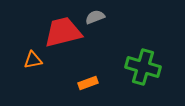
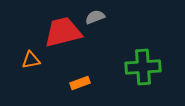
orange triangle: moved 2 px left
green cross: rotated 20 degrees counterclockwise
orange rectangle: moved 8 px left
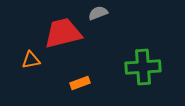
gray semicircle: moved 3 px right, 4 px up
red trapezoid: moved 1 px down
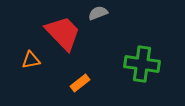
red trapezoid: rotated 60 degrees clockwise
green cross: moved 1 px left, 3 px up; rotated 12 degrees clockwise
orange rectangle: rotated 18 degrees counterclockwise
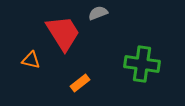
red trapezoid: rotated 12 degrees clockwise
orange triangle: rotated 24 degrees clockwise
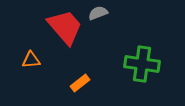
red trapezoid: moved 2 px right, 6 px up; rotated 9 degrees counterclockwise
orange triangle: rotated 18 degrees counterclockwise
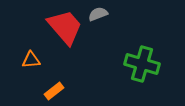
gray semicircle: moved 1 px down
green cross: rotated 8 degrees clockwise
orange rectangle: moved 26 px left, 8 px down
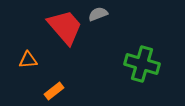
orange triangle: moved 3 px left
